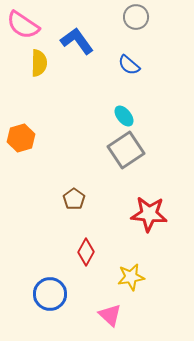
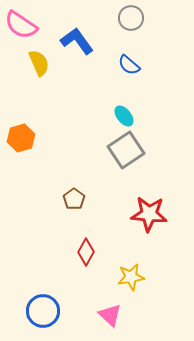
gray circle: moved 5 px left, 1 px down
pink semicircle: moved 2 px left
yellow semicircle: rotated 24 degrees counterclockwise
blue circle: moved 7 px left, 17 px down
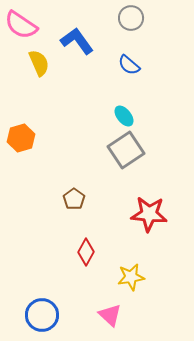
blue circle: moved 1 px left, 4 px down
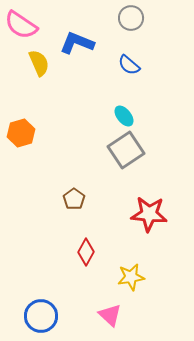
blue L-shape: moved 2 px down; rotated 32 degrees counterclockwise
orange hexagon: moved 5 px up
blue circle: moved 1 px left, 1 px down
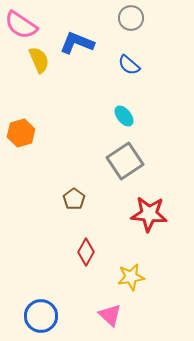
yellow semicircle: moved 3 px up
gray square: moved 1 px left, 11 px down
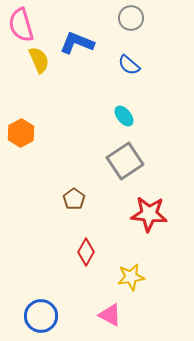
pink semicircle: rotated 40 degrees clockwise
orange hexagon: rotated 12 degrees counterclockwise
pink triangle: rotated 15 degrees counterclockwise
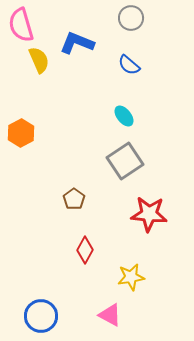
red diamond: moved 1 px left, 2 px up
